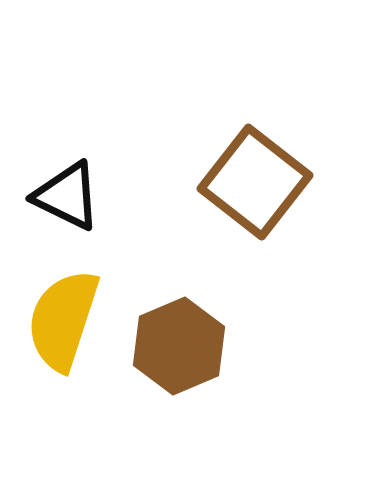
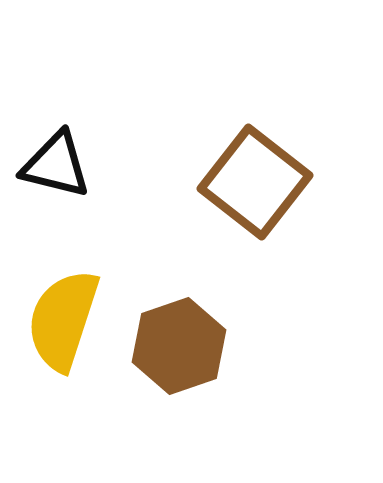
black triangle: moved 11 px left, 31 px up; rotated 12 degrees counterclockwise
brown hexagon: rotated 4 degrees clockwise
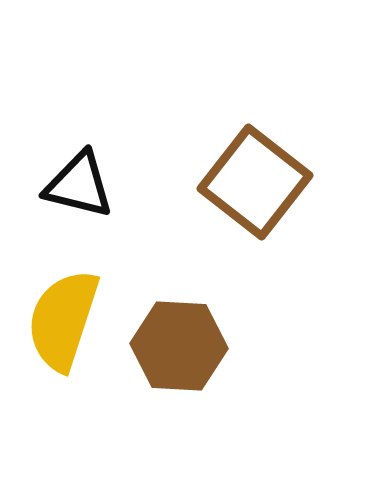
black triangle: moved 23 px right, 20 px down
brown hexagon: rotated 22 degrees clockwise
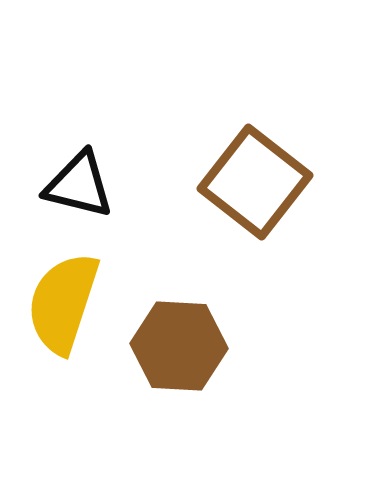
yellow semicircle: moved 17 px up
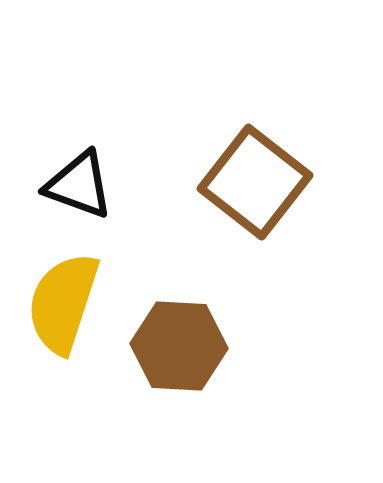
black triangle: rotated 6 degrees clockwise
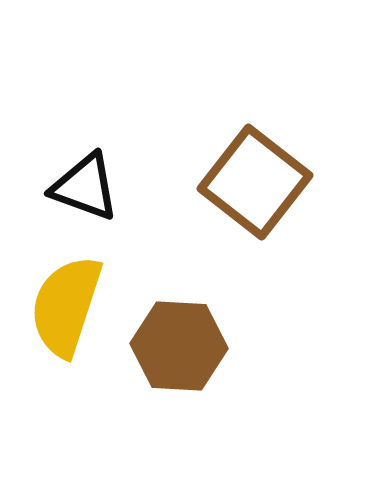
black triangle: moved 6 px right, 2 px down
yellow semicircle: moved 3 px right, 3 px down
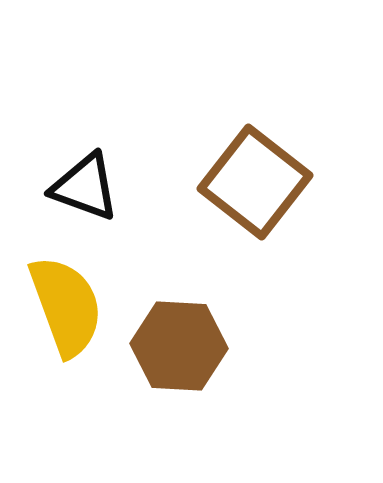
yellow semicircle: rotated 142 degrees clockwise
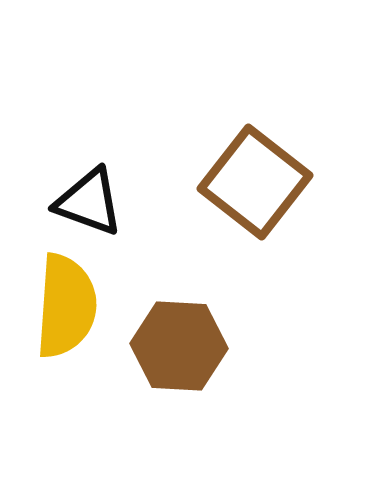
black triangle: moved 4 px right, 15 px down
yellow semicircle: rotated 24 degrees clockwise
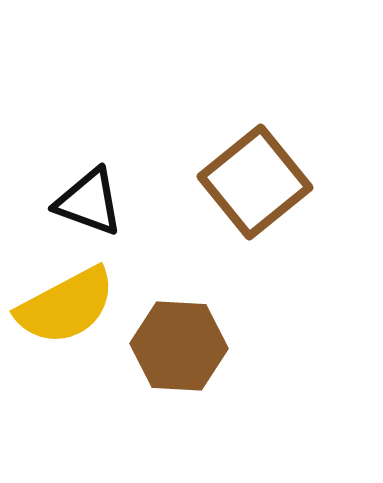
brown square: rotated 13 degrees clockwise
yellow semicircle: rotated 58 degrees clockwise
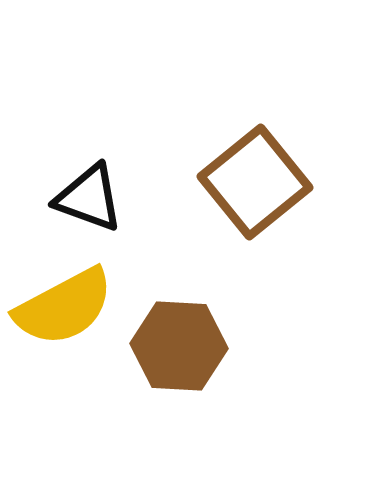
black triangle: moved 4 px up
yellow semicircle: moved 2 px left, 1 px down
